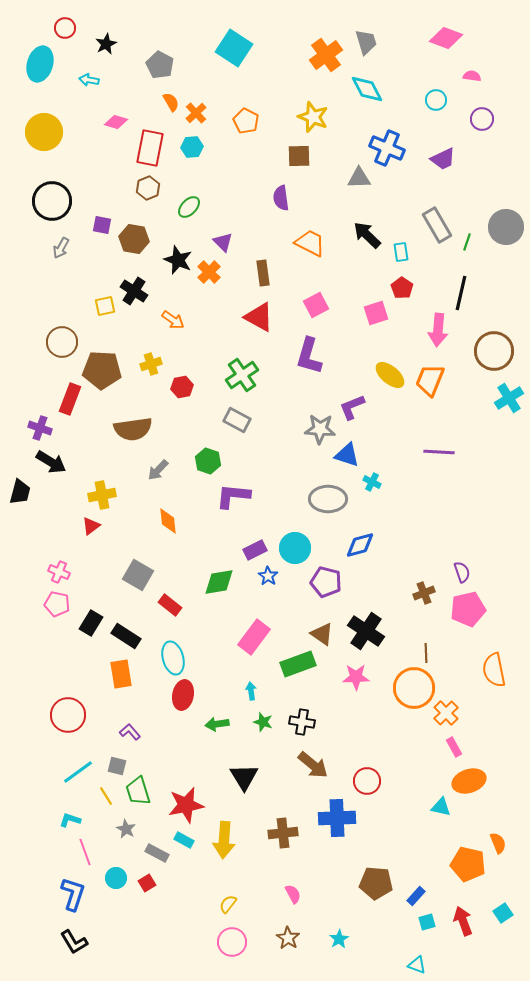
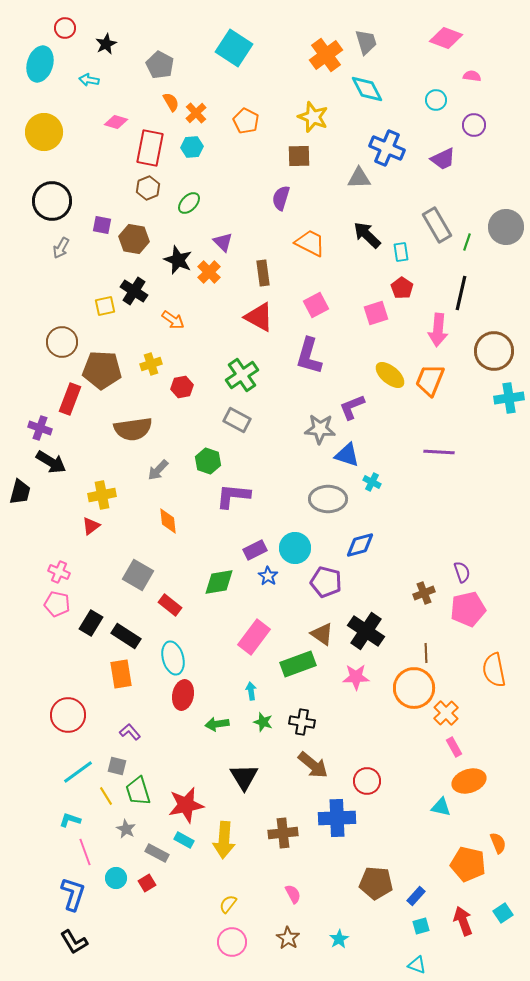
purple circle at (482, 119): moved 8 px left, 6 px down
purple semicircle at (281, 198): rotated 25 degrees clockwise
green ellipse at (189, 207): moved 4 px up
cyan cross at (509, 398): rotated 24 degrees clockwise
cyan square at (427, 922): moved 6 px left, 4 px down
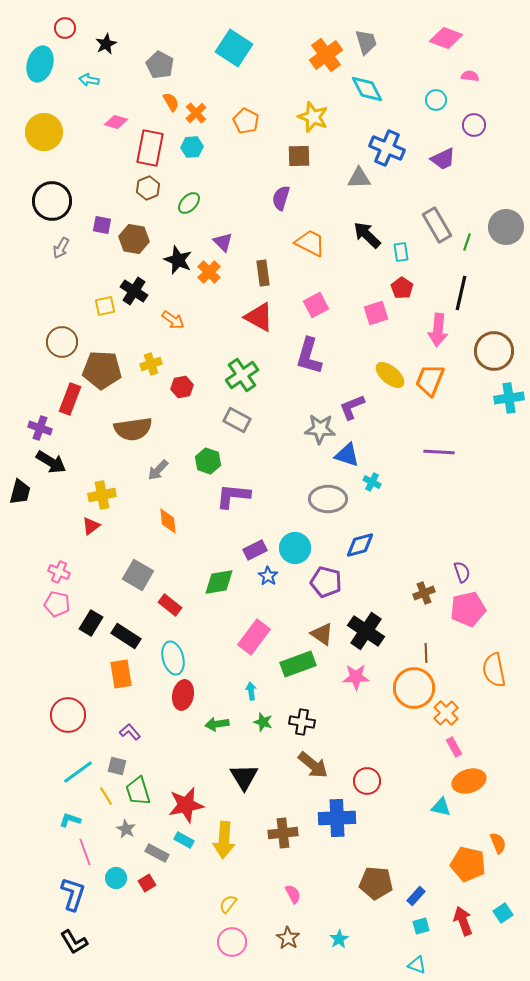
pink semicircle at (472, 76): moved 2 px left
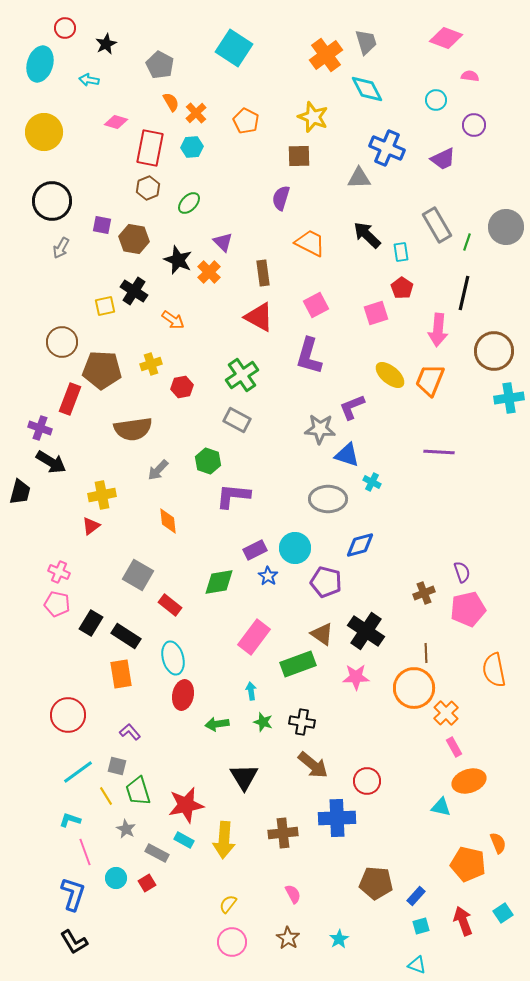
black line at (461, 293): moved 3 px right
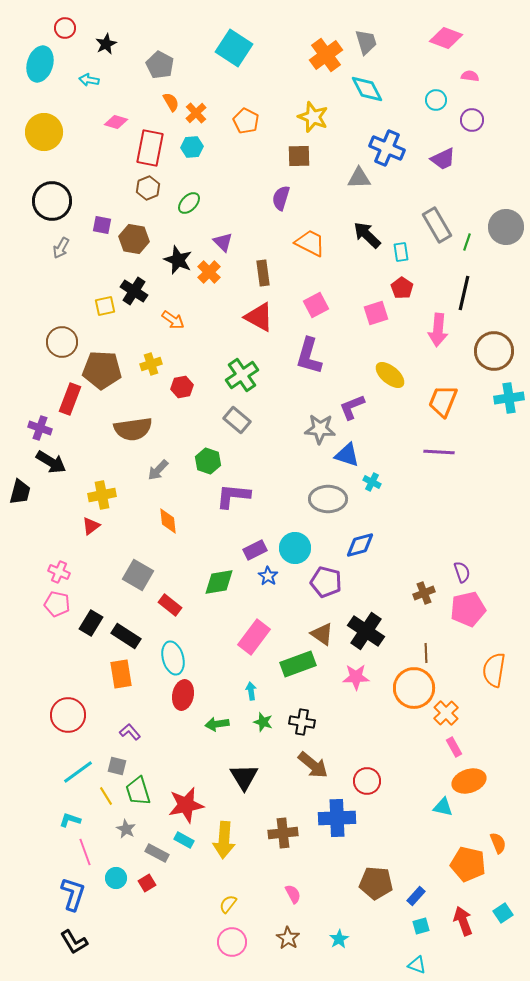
purple circle at (474, 125): moved 2 px left, 5 px up
orange trapezoid at (430, 380): moved 13 px right, 21 px down
gray rectangle at (237, 420): rotated 12 degrees clockwise
orange semicircle at (494, 670): rotated 20 degrees clockwise
cyan triangle at (441, 807): moved 2 px right
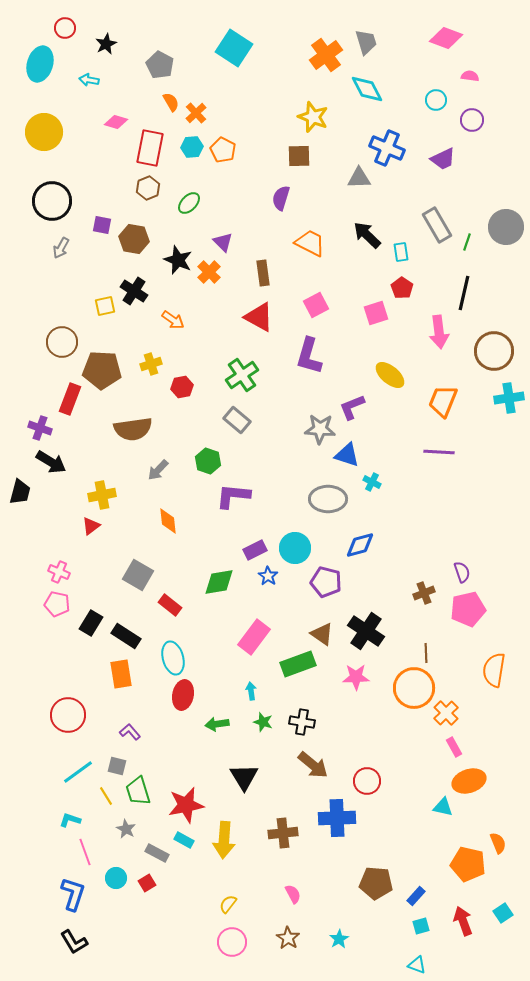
orange pentagon at (246, 121): moved 23 px left, 29 px down
pink arrow at (438, 330): moved 1 px right, 2 px down; rotated 12 degrees counterclockwise
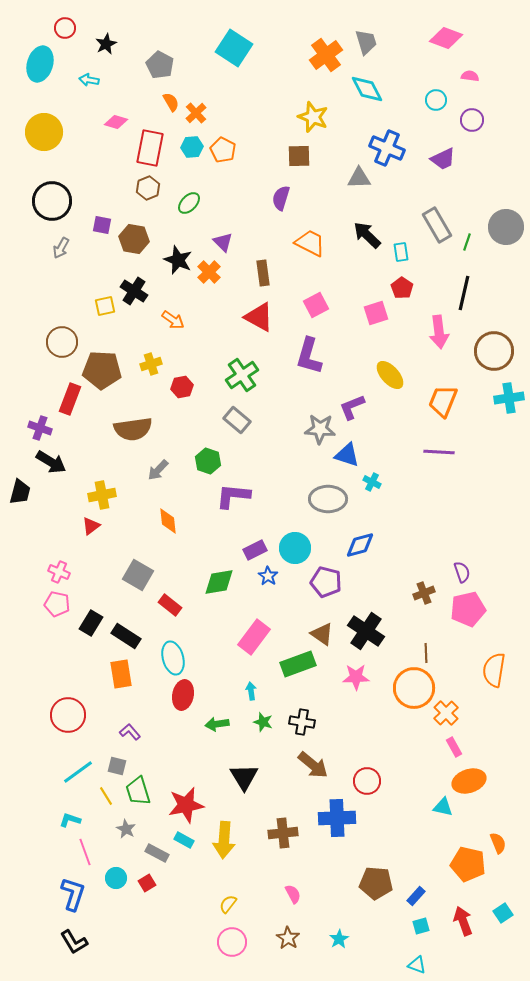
yellow ellipse at (390, 375): rotated 8 degrees clockwise
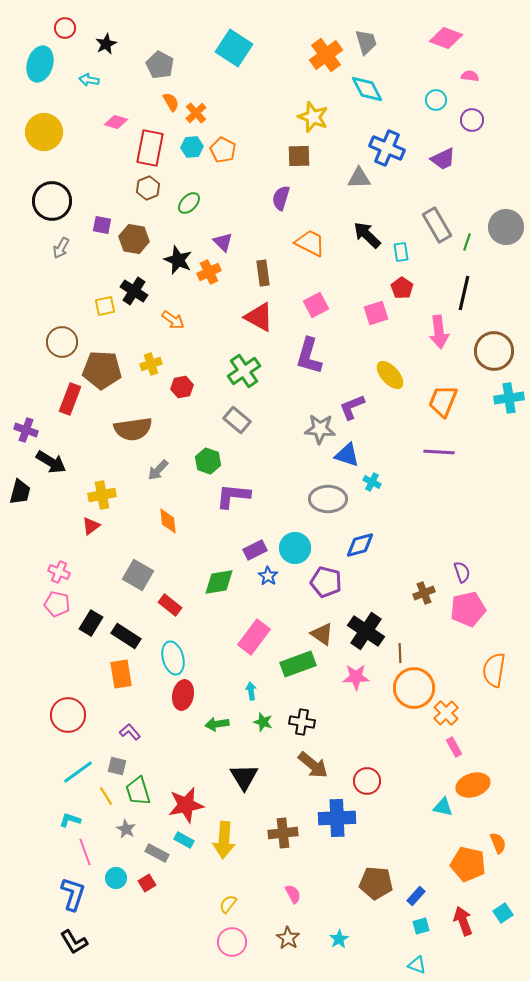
orange cross at (209, 272): rotated 20 degrees clockwise
green cross at (242, 375): moved 2 px right, 4 px up
purple cross at (40, 428): moved 14 px left, 2 px down
brown line at (426, 653): moved 26 px left
orange ellipse at (469, 781): moved 4 px right, 4 px down
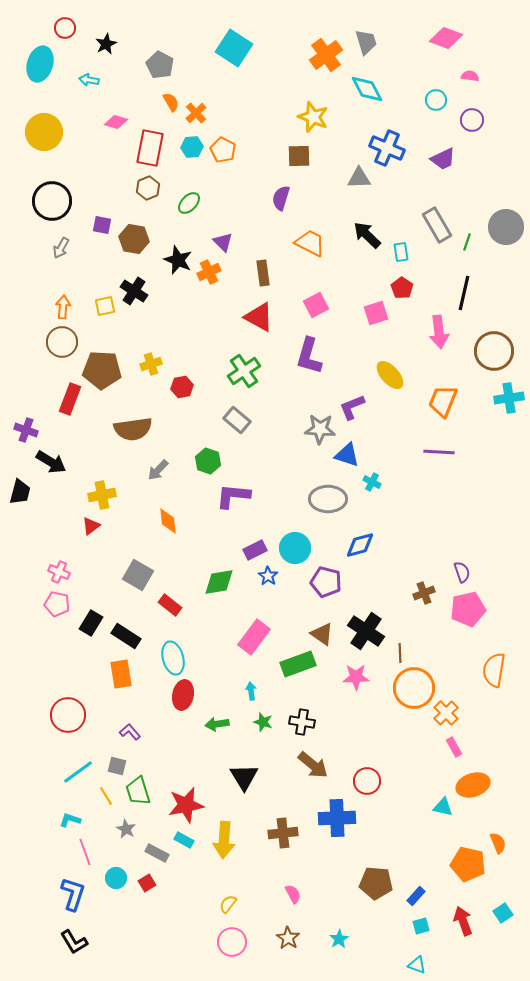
orange arrow at (173, 320): moved 110 px left, 13 px up; rotated 120 degrees counterclockwise
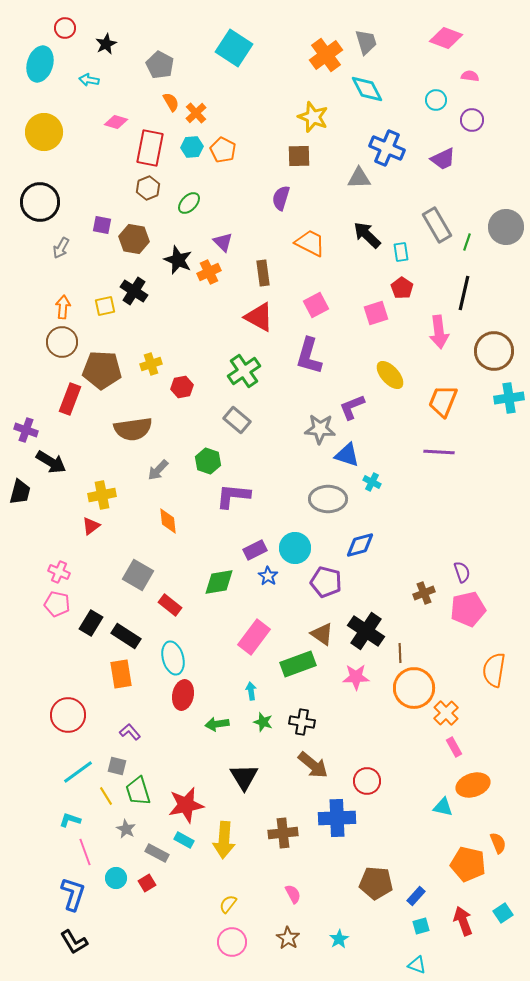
black circle at (52, 201): moved 12 px left, 1 px down
